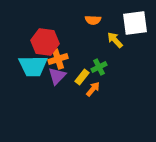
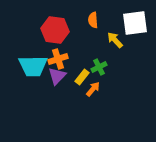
orange semicircle: rotated 84 degrees clockwise
red hexagon: moved 10 px right, 12 px up
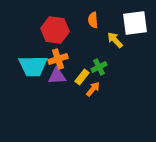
purple triangle: rotated 42 degrees clockwise
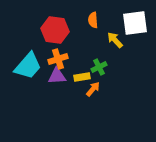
cyan trapezoid: moved 5 px left; rotated 48 degrees counterclockwise
yellow rectangle: rotated 42 degrees clockwise
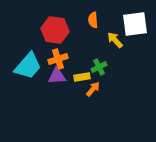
white square: moved 1 px down
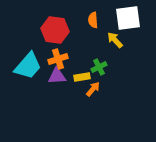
white square: moved 7 px left, 6 px up
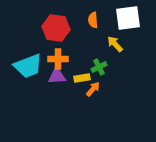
red hexagon: moved 1 px right, 2 px up
yellow arrow: moved 4 px down
orange cross: rotated 18 degrees clockwise
cyan trapezoid: rotated 28 degrees clockwise
yellow rectangle: moved 1 px down
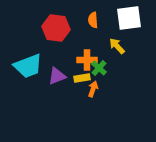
white square: moved 1 px right
yellow arrow: moved 2 px right, 2 px down
orange cross: moved 29 px right, 1 px down
green cross: moved 1 px down; rotated 21 degrees counterclockwise
purple triangle: rotated 18 degrees counterclockwise
orange arrow: rotated 21 degrees counterclockwise
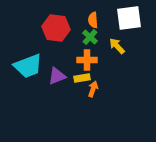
green cross: moved 9 px left, 31 px up
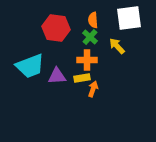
cyan trapezoid: moved 2 px right
purple triangle: rotated 18 degrees clockwise
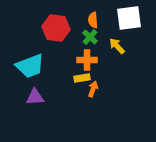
purple triangle: moved 22 px left, 21 px down
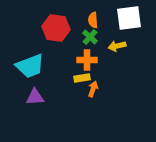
yellow arrow: rotated 60 degrees counterclockwise
